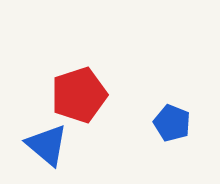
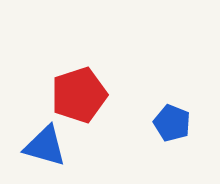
blue triangle: moved 2 px left, 1 px down; rotated 24 degrees counterclockwise
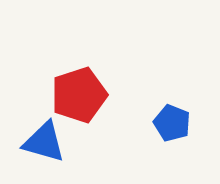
blue triangle: moved 1 px left, 4 px up
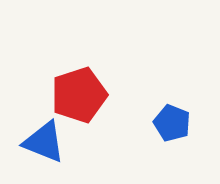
blue triangle: rotated 6 degrees clockwise
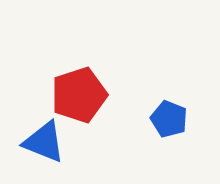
blue pentagon: moved 3 px left, 4 px up
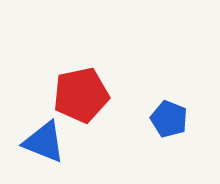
red pentagon: moved 2 px right; rotated 6 degrees clockwise
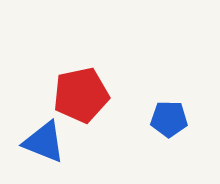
blue pentagon: rotated 21 degrees counterclockwise
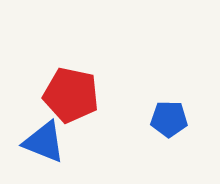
red pentagon: moved 10 px left; rotated 24 degrees clockwise
